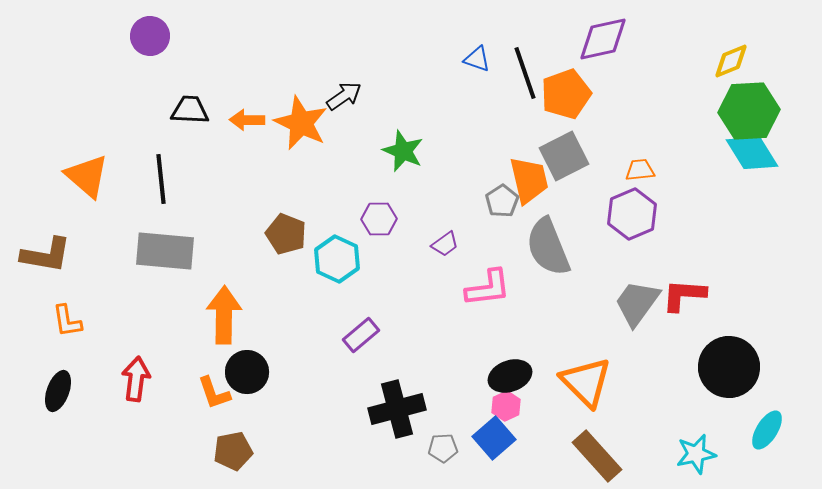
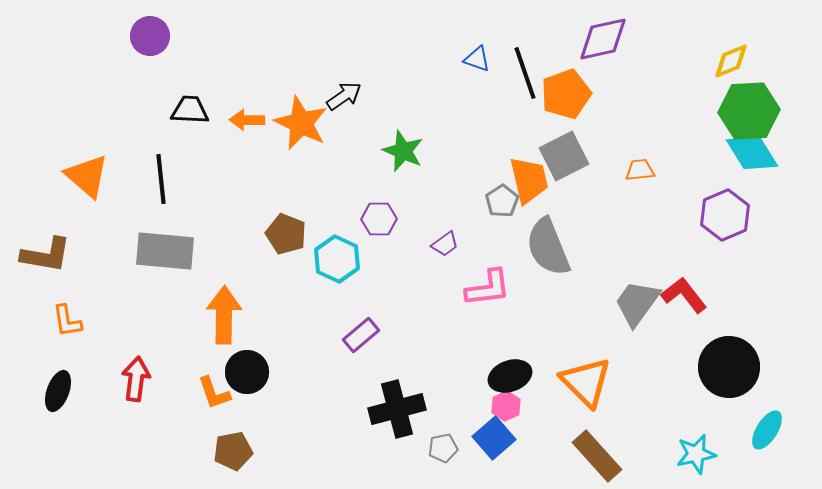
purple hexagon at (632, 214): moved 93 px right, 1 px down
red L-shape at (684, 295): rotated 48 degrees clockwise
gray pentagon at (443, 448): rotated 8 degrees counterclockwise
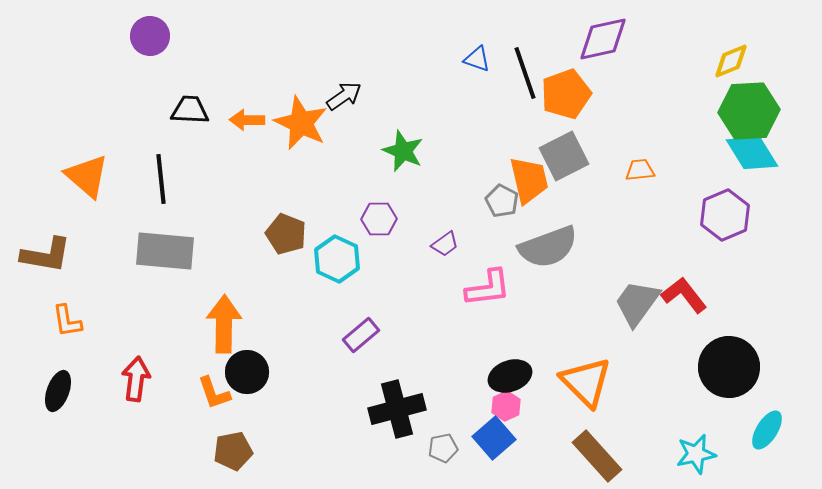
gray pentagon at (502, 201): rotated 12 degrees counterclockwise
gray semicircle at (548, 247): rotated 88 degrees counterclockwise
orange arrow at (224, 315): moved 9 px down
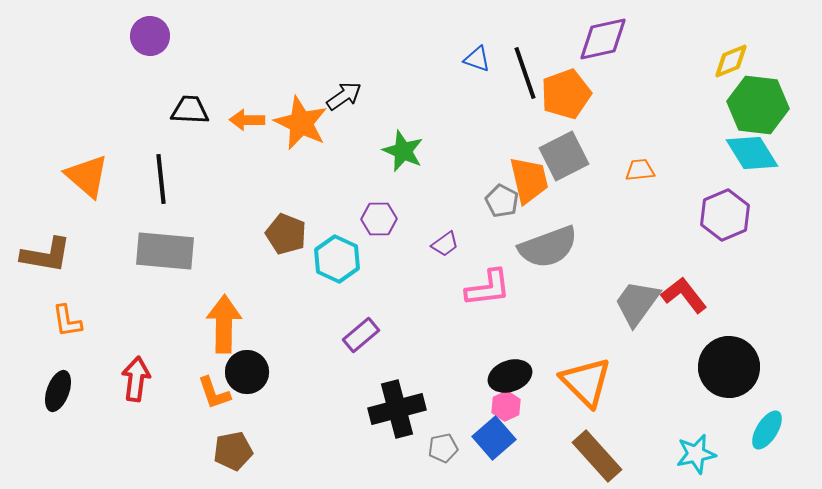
green hexagon at (749, 111): moved 9 px right, 6 px up; rotated 10 degrees clockwise
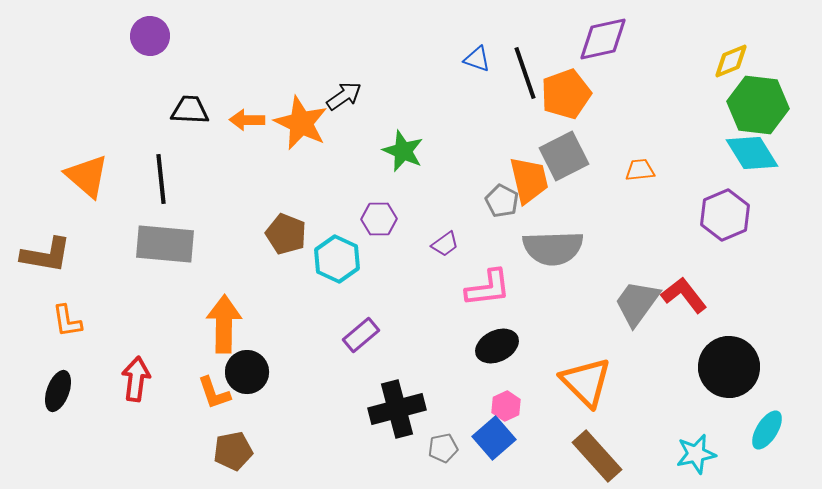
gray semicircle at (548, 247): moved 5 px right, 1 px down; rotated 18 degrees clockwise
gray rectangle at (165, 251): moved 7 px up
black ellipse at (510, 376): moved 13 px left, 30 px up; rotated 6 degrees counterclockwise
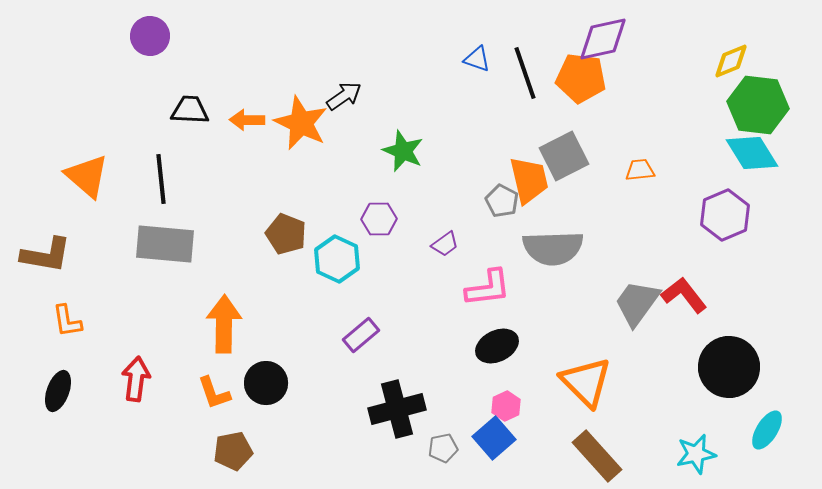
orange pentagon at (566, 94): moved 15 px right, 16 px up; rotated 27 degrees clockwise
black circle at (247, 372): moved 19 px right, 11 px down
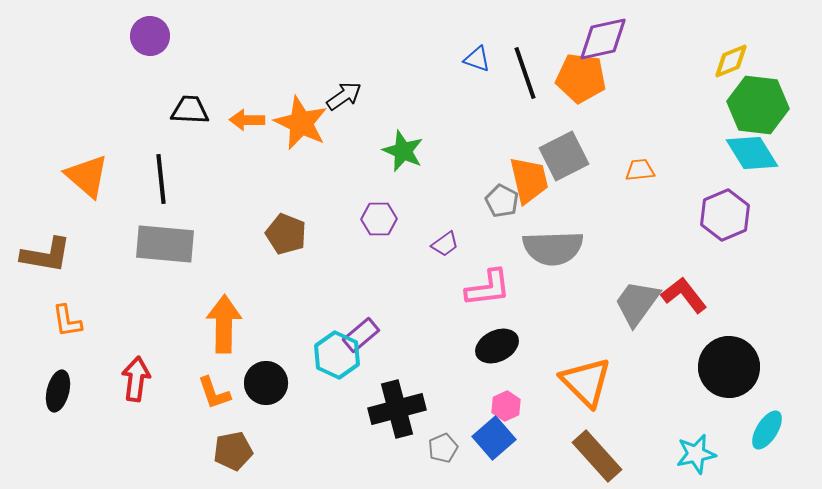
cyan hexagon at (337, 259): moved 96 px down
black ellipse at (58, 391): rotated 6 degrees counterclockwise
gray pentagon at (443, 448): rotated 12 degrees counterclockwise
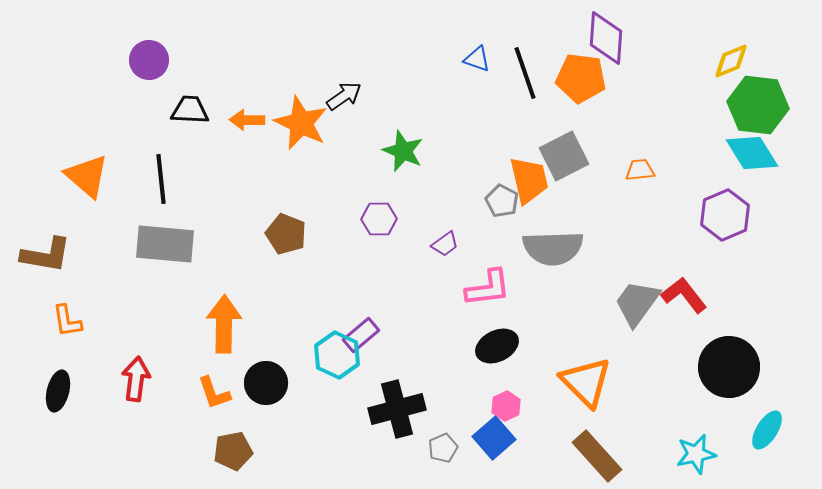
purple circle at (150, 36): moved 1 px left, 24 px down
purple diamond at (603, 39): moved 3 px right, 1 px up; rotated 74 degrees counterclockwise
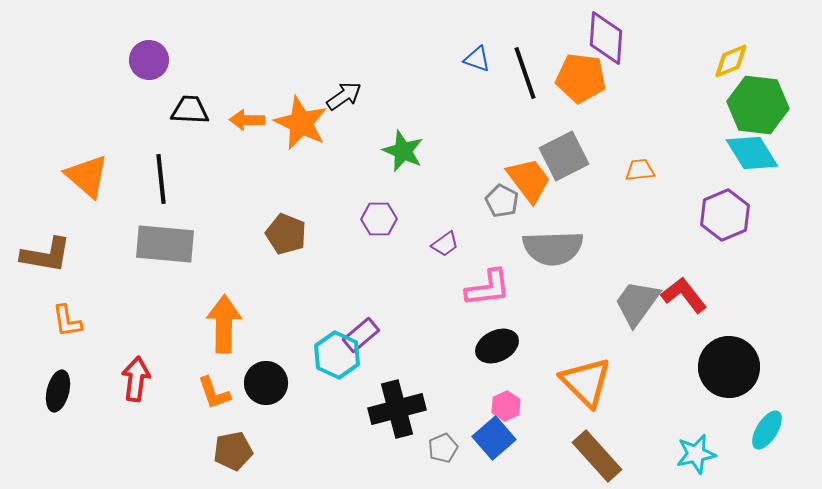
orange trapezoid at (529, 180): rotated 24 degrees counterclockwise
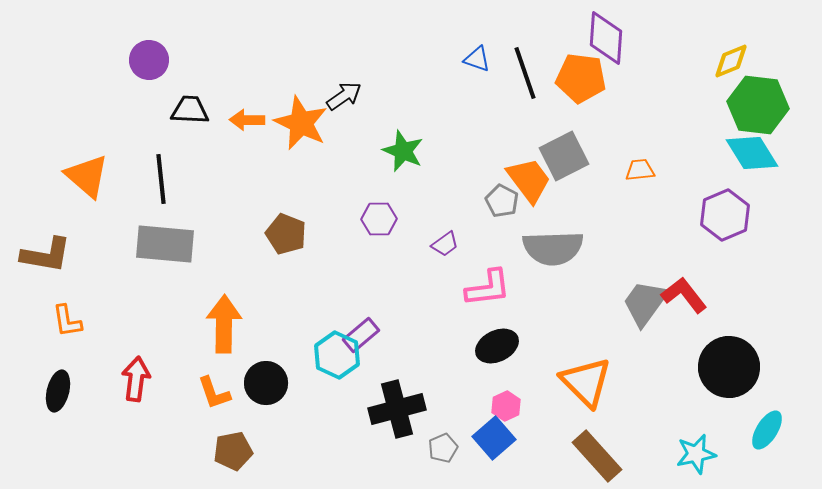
gray trapezoid at (637, 303): moved 8 px right
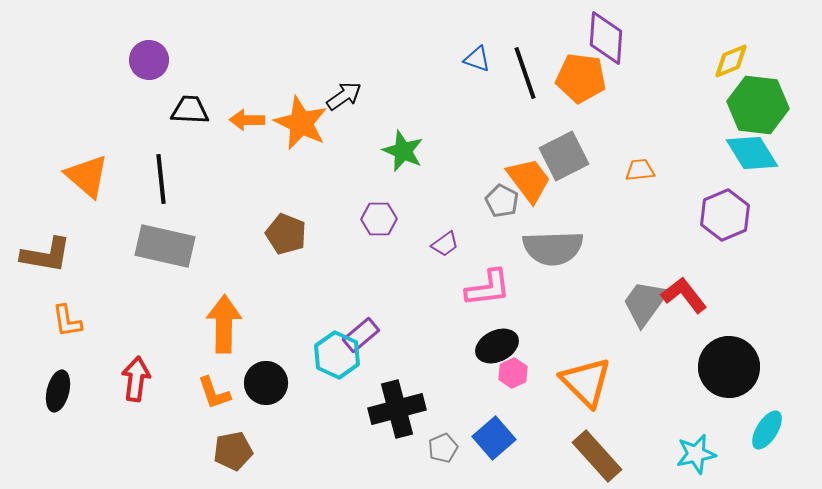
gray rectangle at (165, 244): moved 2 px down; rotated 8 degrees clockwise
pink hexagon at (506, 406): moved 7 px right, 33 px up
